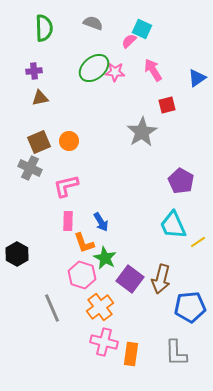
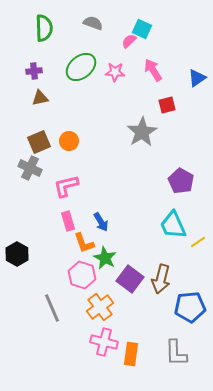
green ellipse: moved 13 px left, 1 px up
pink rectangle: rotated 18 degrees counterclockwise
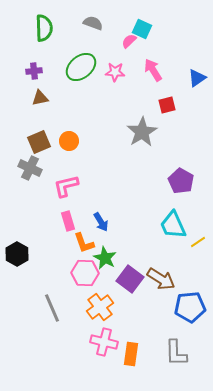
pink hexagon: moved 3 px right, 2 px up; rotated 16 degrees counterclockwise
brown arrow: rotated 72 degrees counterclockwise
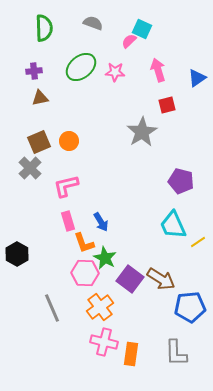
pink arrow: moved 5 px right; rotated 15 degrees clockwise
gray cross: rotated 20 degrees clockwise
purple pentagon: rotated 15 degrees counterclockwise
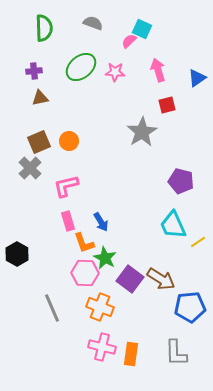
orange cross: rotated 32 degrees counterclockwise
pink cross: moved 2 px left, 5 px down
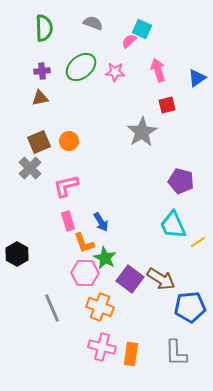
purple cross: moved 8 px right
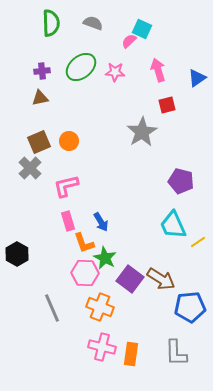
green semicircle: moved 7 px right, 5 px up
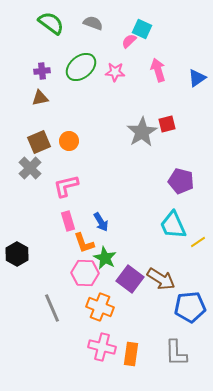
green semicircle: rotated 52 degrees counterclockwise
red square: moved 19 px down
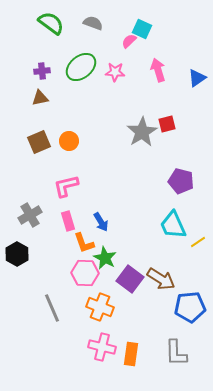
gray cross: moved 47 px down; rotated 15 degrees clockwise
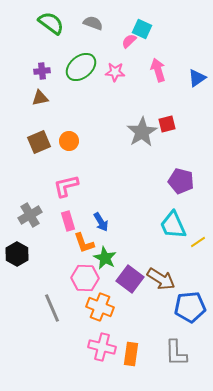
pink hexagon: moved 5 px down
